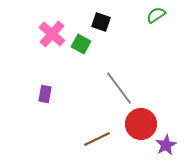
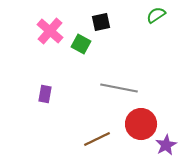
black square: rotated 30 degrees counterclockwise
pink cross: moved 2 px left, 3 px up
gray line: rotated 42 degrees counterclockwise
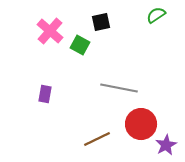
green square: moved 1 px left, 1 px down
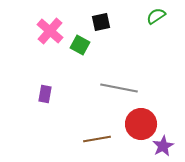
green semicircle: moved 1 px down
brown line: rotated 16 degrees clockwise
purple star: moved 3 px left, 1 px down
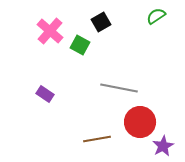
black square: rotated 18 degrees counterclockwise
purple rectangle: rotated 66 degrees counterclockwise
red circle: moved 1 px left, 2 px up
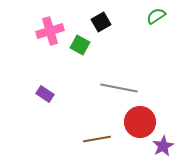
pink cross: rotated 32 degrees clockwise
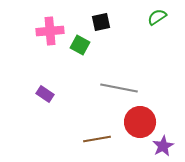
green semicircle: moved 1 px right, 1 px down
black square: rotated 18 degrees clockwise
pink cross: rotated 12 degrees clockwise
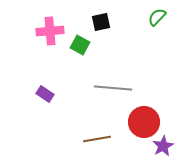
green semicircle: rotated 12 degrees counterclockwise
gray line: moved 6 px left; rotated 6 degrees counterclockwise
red circle: moved 4 px right
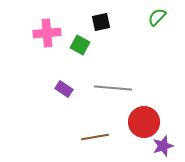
pink cross: moved 3 px left, 2 px down
purple rectangle: moved 19 px right, 5 px up
brown line: moved 2 px left, 2 px up
purple star: rotated 10 degrees clockwise
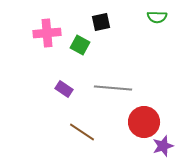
green semicircle: rotated 132 degrees counterclockwise
brown line: moved 13 px left, 5 px up; rotated 44 degrees clockwise
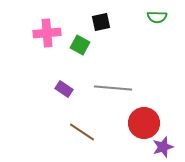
red circle: moved 1 px down
purple star: moved 1 px down
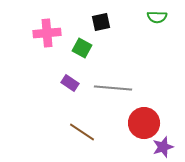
green square: moved 2 px right, 3 px down
purple rectangle: moved 6 px right, 6 px up
